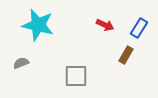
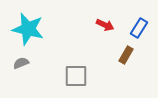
cyan star: moved 10 px left, 4 px down
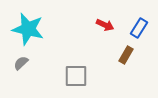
gray semicircle: rotated 21 degrees counterclockwise
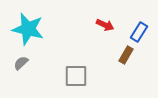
blue rectangle: moved 4 px down
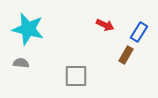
gray semicircle: rotated 49 degrees clockwise
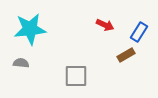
cyan star: moved 2 px right; rotated 20 degrees counterclockwise
brown rectangle: rotated 30 degrees clockwise
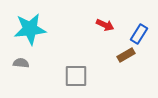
blue rectangle: moved 2 px down
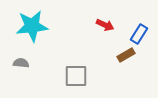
cyan star: moved 2 px right, 3 px up
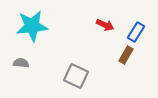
blue rectangle: moved 3 px left, 2 px up
brown rectangle: rotated 30 degrees counterclockwise
gray square: rotated 25 degrees clockwise
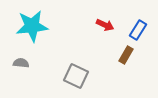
blue rectangle: moved 2 px right, 2 px up
